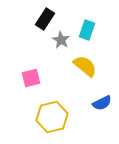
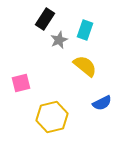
cyan rectangle: moved 2 px left
gray star: moved 2 px left; rotated 18 degrees clockwise
pink square: moved 10 px left, 5 px down
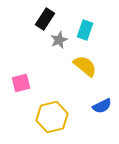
blue semicircle: moved 3 px down
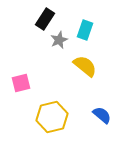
blue semicircle: moved 9 px down; rotated 114 degrees counterclockwise
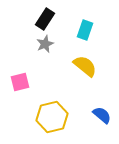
gray star: moved 14 px left, 4 px down
pink square: moved 1 px left, 1 px up
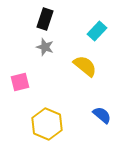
black rectangle: rotated 15 degrees counterclockwise
cyan rectangle: moved 12 px right, 1 px down; rotated 24 degrees clockwise
gray star: moved 3 px down; rotated 30 degrees counterclockwise
yellow hexagon: moved 5 px left, 7 px down; rotated 24 degrees counterclockwise
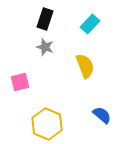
cyan rectangle: moved 7 px left, 7 px up
yellow semicircle: rotated 30 degrees clockwise
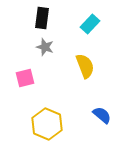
black rectangle: moved 3 px left, 1 px up; rotated 10 degrees counterclockwise
pink square: moved 5 px right, 4 px up
